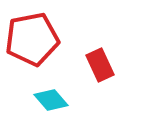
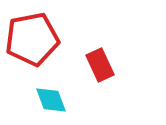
cyan diamond: rotated 20 degrees clockwise
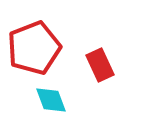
red pentagon: moved 2 px right, 9 px down; rotated 10 degrees counterclockwise
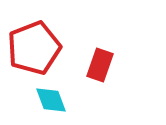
red rectangle: rotated 44 degrees clockwise
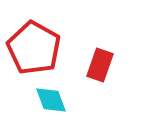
red pentagon: rotated 22 degrees counterclockwise
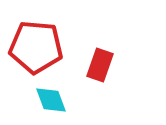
red pentagon: moved 2 px right, 1 px up; rotated 24 degrees counterclockwise
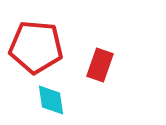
cyan diamond: rotated 12 degrees clockwise
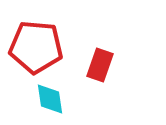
cyan diamond: moved 1 px left, 1 px up
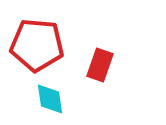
red pentagon: moved 1 px right, 2 px up
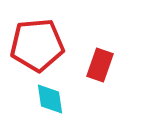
red pentagon: rotated 10 degrees counterclockwise
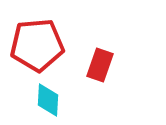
cyan diamond: moved 2 px left, 1 px down; rotated 12 degrees clockwise
